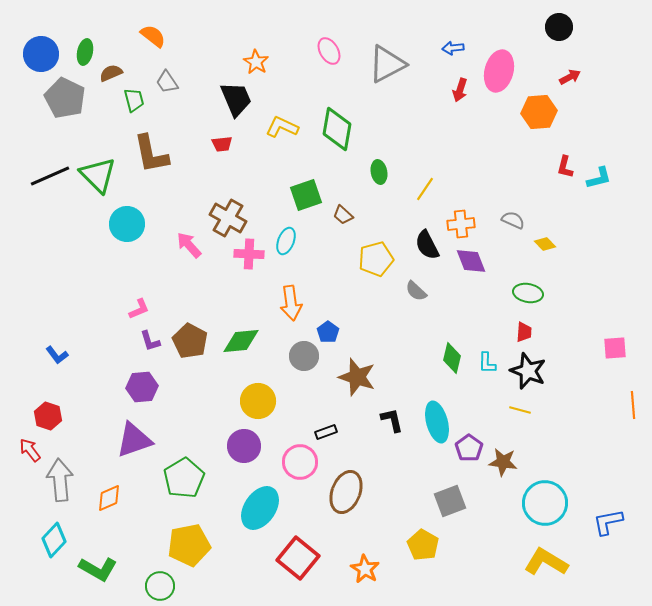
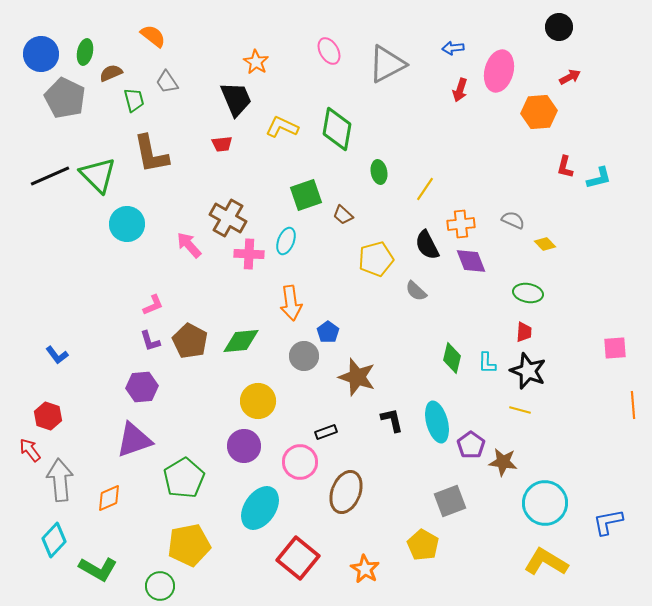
pink L-shape at (139, 309): moved 14 px right, 4 px up
purple pentagon at (469, 448): moved 2 px right, 3 px up
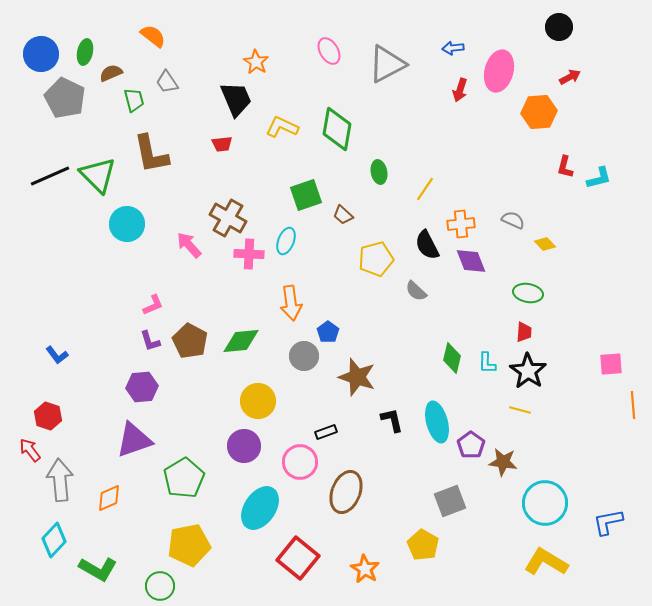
pink square at (615, 348): moved 4 px left, 16 px down
black star at (528, 371): rotated 12 degrees clockwise
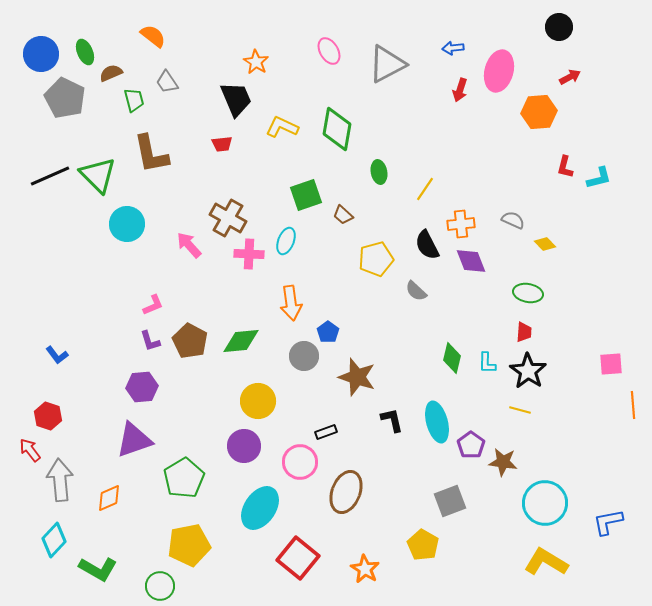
green ellipse at (85, 52): rotated 35 degrees counterclockwise
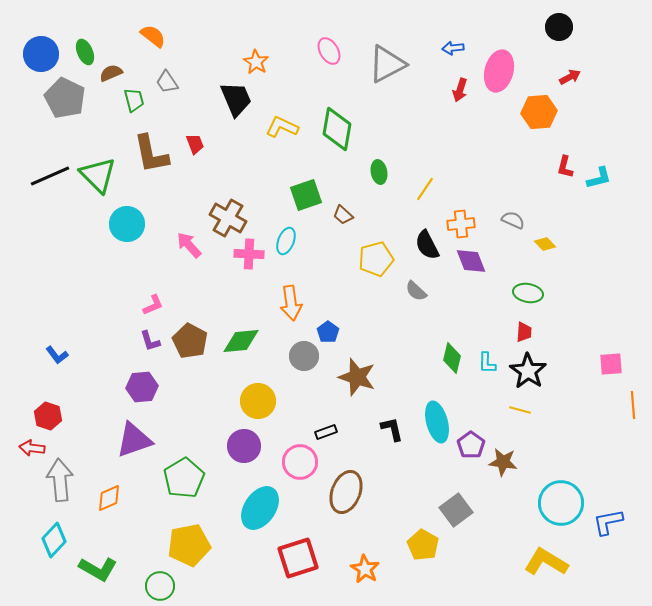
red trapezoid at (222, 144): moved 27 px left; rotated 105 degrees counterclockwise
black L-shape at (392, 420): moved 9 px down
red arrow at (30, 450): moved 2 px right, 2 px up; rotated 45 degrees counterclockwise
gray square at (450, 501): moved 6 px right, 9 px down; rotated 16 degrees counterclockwise
cyan circle at (545, 503): moved 16 px right
red square at (298, 558): rotated 33 degrees clockwise
